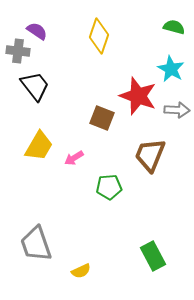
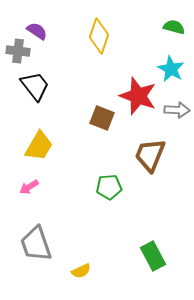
pink arrow: moved 45 px left, 29 px down
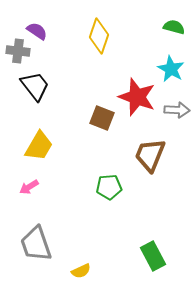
red star: moved 1 px left, 1 px down
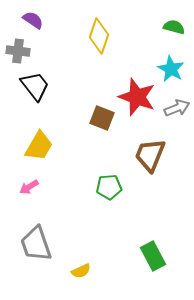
purple semicircle: moved 4 px left, 11 px up
gray arrow: moved 2 px up; rotated 25 degrees counterclockwise
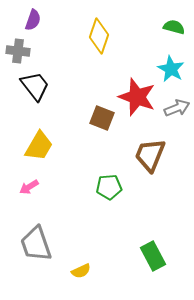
purple semicircle: rotated 75 degrees clockwise
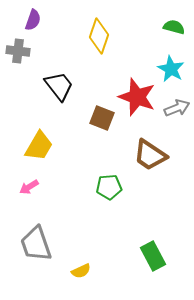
black trapezoid: moved 24 px right
brown trapezoid: rotated 78 degrees counterclockwise
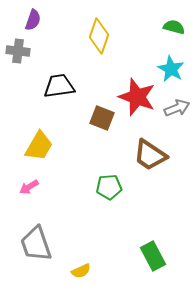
black trapezoid: rotated 60 degrees counterclockwise
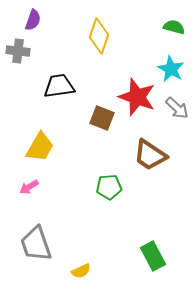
gray arrow: rotated 65 degrees clockwise
yellow trapezoid: moved 1 px right, 1 px down
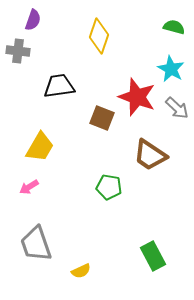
green pentagon: rotated 15 degrees clockwise
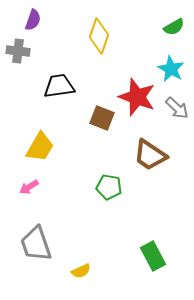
green semicircle: rotated 135 degrees clockwise
